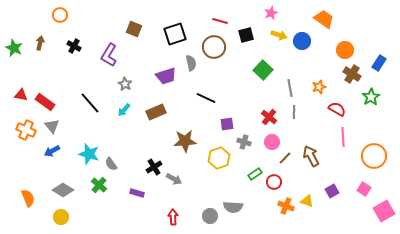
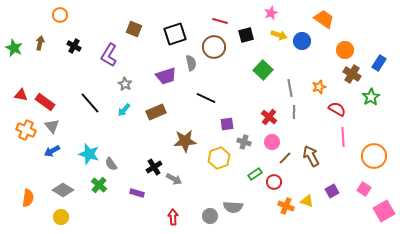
orange semicircle at (28, 198): rotated 30 degrees clockwise
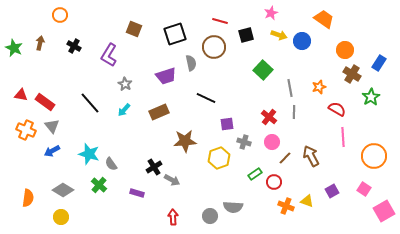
brown rectangle at (156, 112): moved 3 px right
gray arrow at (174, 179): moved 2 px left, 1 px down
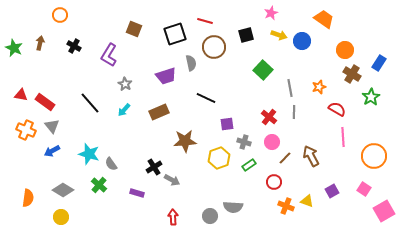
red line at (220, 21): moved 15 px left
green rectangle at (255, 174): moved 6 px left, 9 px up
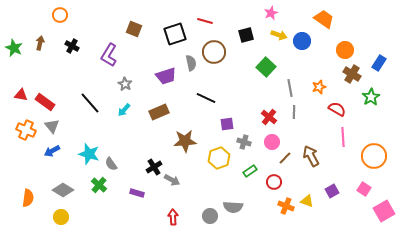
black cross at (74, 46): moved 2 px left
brown circle at (214, 47): moved 5 px down
green square at (263, 70): moved 3 px right, 3 px up
green rectangle at (249, 165): moved 1 px right, 6 px down
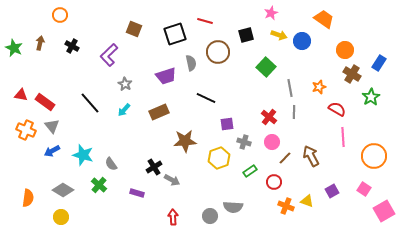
brown circle at (214, 52): moved 4 px right
purple L-shape at (109, 55): rotated 15 degrees clockwise
cyan star at (89, 154): moved 6 px left, 1 px down
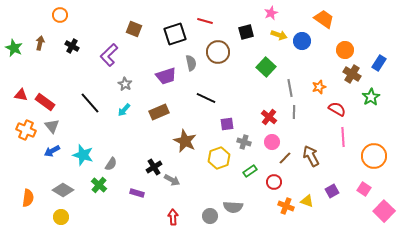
black square at (246, 35): moved 3 px up
brown star at (185, 141): rotated 30 degrees clockwise
gray semicircle at (111, 164): rotated 112 degrees counterclockwise
pink square at (384, 211): rotated 15 degrees counterclockwise
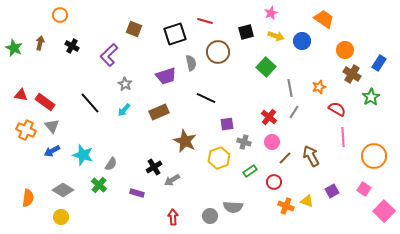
yellow arrow at (279, 35): moved 3 px left, 1 px down
gray line at (294, 112): rotated 32 degrees clockwise
gray arrow at (172, 180): rotated 119 degrees clockwise
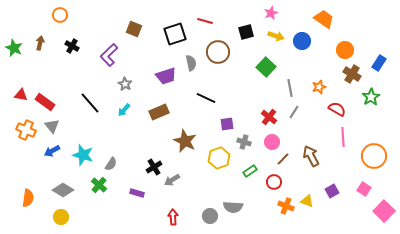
brown line at (285, 158): moved 2 px left, 1 px down
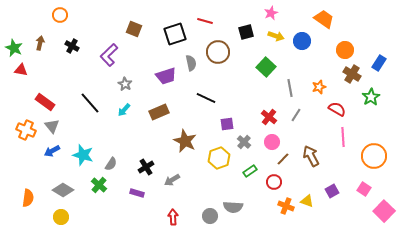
red triangle at (21, 95): moved 25 px up
gray line at (294, 112): moved 2 px right, 3 px down
gray cross at (244, 142): rotated 24 degrees clockwise
black cross at (154, 167): moved 8 px left
